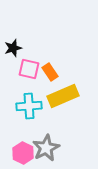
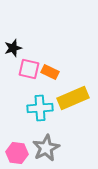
orange rectangle: rotated 30 degrees counterclockwise
yellow rectangle: moved 10 px right, 2 px down
cyan cross: moved 11 px right, 2 px down
pink hexagon: moved 6 px left; rotated 20 degrees counterclockwise
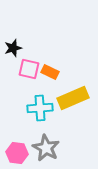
gray star: rotated 16 degrees counterclockwise
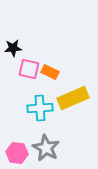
black star: rotated 12 degrees clockwise
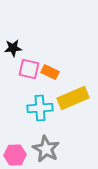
gray star: moved 1 px down
pink hexagon: moved 2 px left, 2 px down; rotated 10 degrees counterclockwise
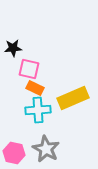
orange rectangle: moved 15 px left, 16 px down
cyan cross: moved 2 px left, 2 px down
pink hexagon: moved 1 px left, 2 px up; rotated 15 degrees clockwise
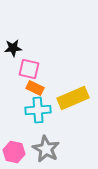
pink hexagon: moved 1 px up
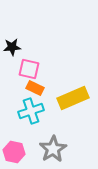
black star: moved 1 px left, 1 px up
cyan cross: moved 7 px left, 1 px down; rotated 15 degrees counterclockwise
gray star: moved 7 px right; rotated 12 degrees clockwise
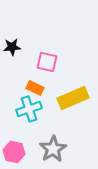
pink square: moved 18 px right, 7 px up
cyan cross: moved 2 px left, 2 px up
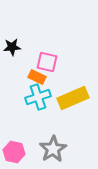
orange rectangle: moved 2 px right, 11 px up
cyan cross: moved 9 px right, 12 px up
